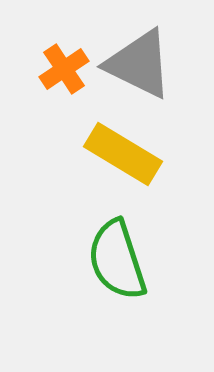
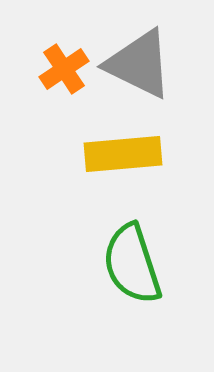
yellow rectangle: rotated 36 degrees counterclockwise
green semicircle: moved 15 px right, 4 px down
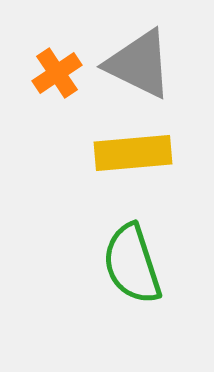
orange cross: moved 7 px left, 4 px down
yellow rectangle: moved 10 px right, 1 px up
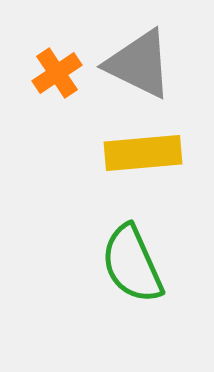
yellow rectangle: moved 10 px right
green semicircle: rotated 6 degrees counterclockwise
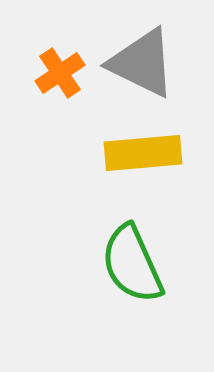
gray triangle: moved 3 px right, 1 px up
orange cross: moved 3 px right
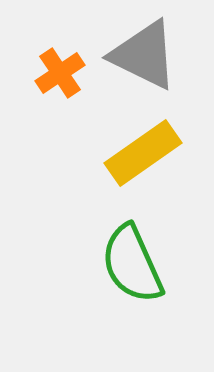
gray triangle: moved 2 px right, 8 px up
yellow rectangle: rotated 30 degrees counterclockwise
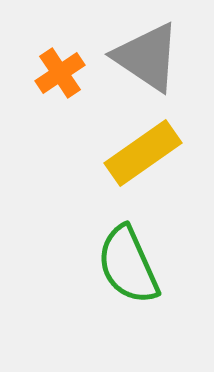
gray triangle: moved 3 px right, 2 px down; rotated 8 degrees clockwise
green semicircle: moved 4 px left, 1 px down
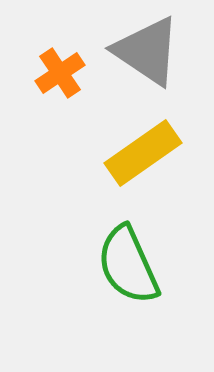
gray triangle: moved 6 px up
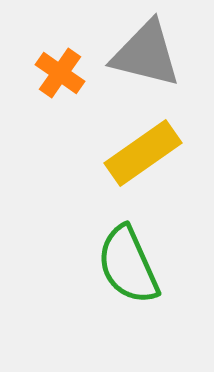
gray triangle: moved 1 px left, 3 px down; rotated 20 degrees counterclockwise
orange cross: rotated 21 degrees counterclockwise
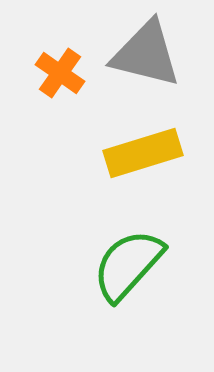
yellow rectangle: rotated 18 degrees clockwise
green semicircle: rotated 66 degrees clockwise
